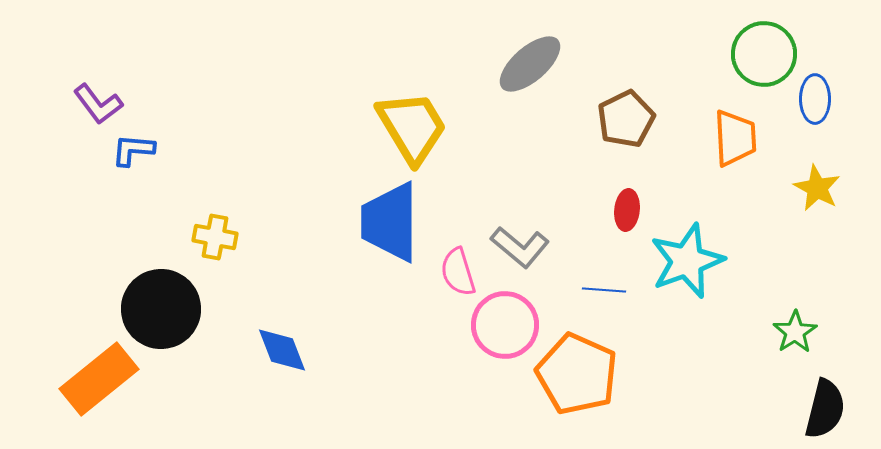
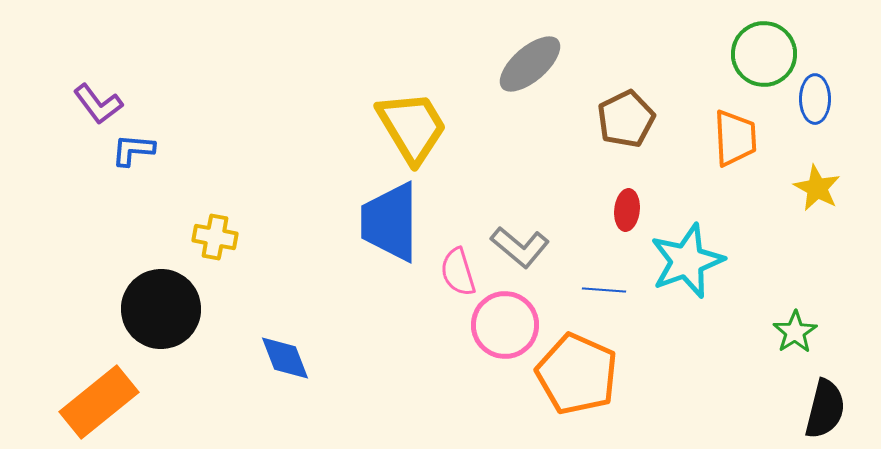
blue diamond: moved 3 px right, 8 px down
orange rectangle: moved 23 px down
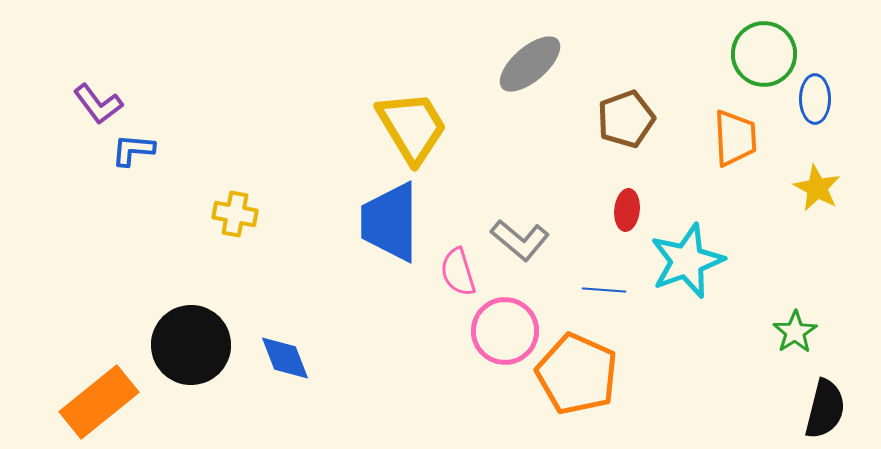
brown pentagon: rotated 6 degrees clockwise
yellow cross: moved 20 px right, 23 px up
gray L-shape: moved 7 px up
black circle: moved 30 px right, 36 px down
pink circle: moved 6 px down
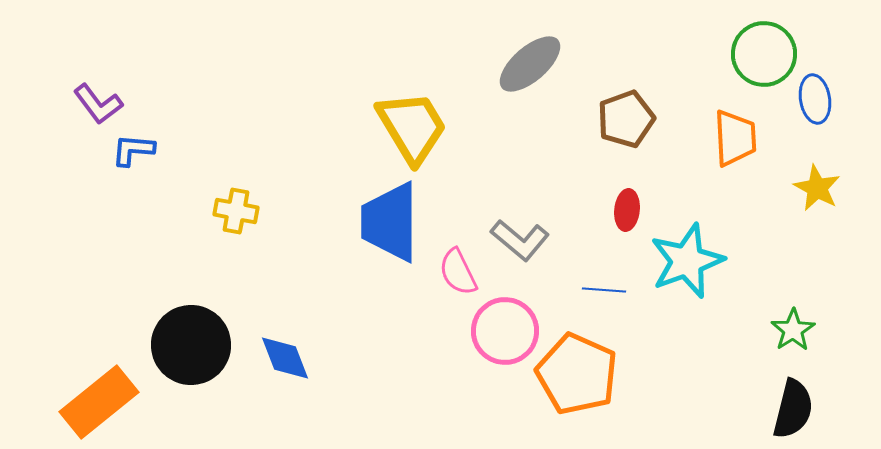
blue ellipse: rotated 9 degrees counterclockwise
yellow cross: moved 1 px right, 3 px up
pink semicircle: rotated 9 degrees counterclockwise
green star: moved 2 px left, 2 px up
black semicircle: moved 32 px left
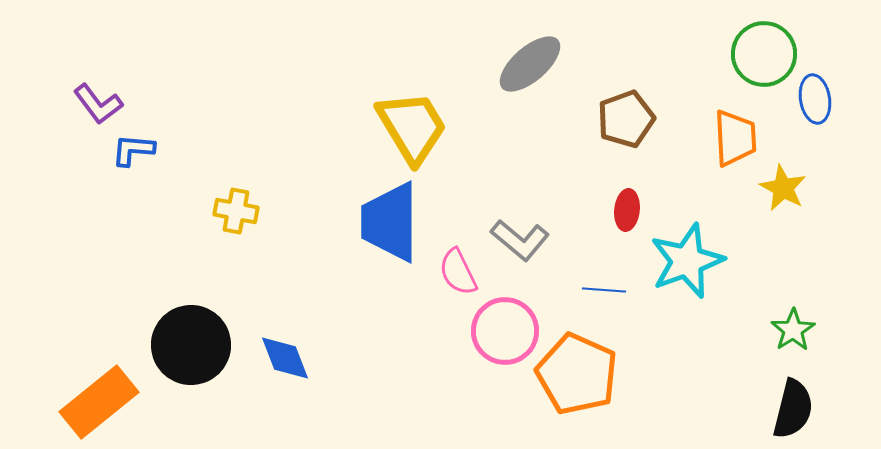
yellow star: moved 34 px left
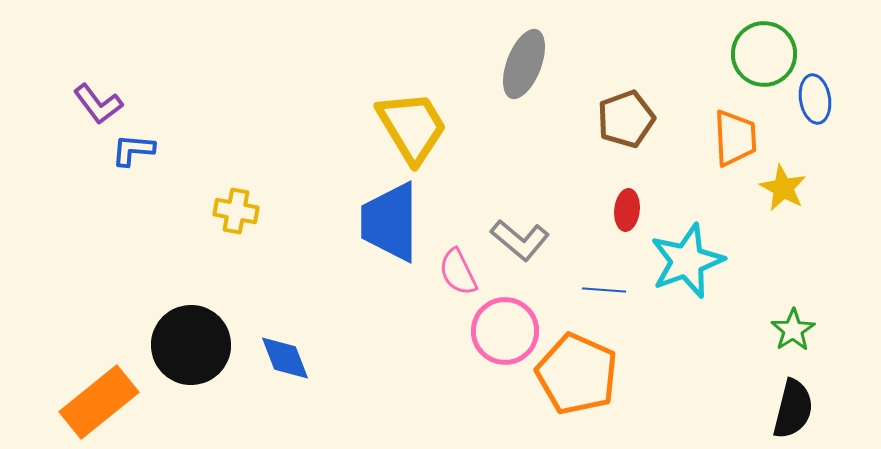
gray ellipse: moved 6 px left; rotated 28 degrees counterclockwise
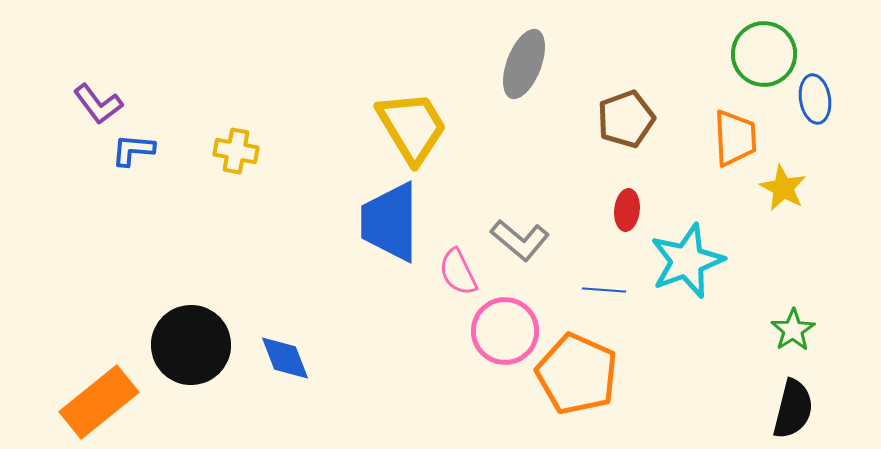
yellow cross: moved 60 px up
